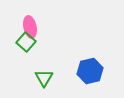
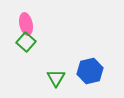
pink ellipse: moved 4 px left, 3 px up
green triangle: moved 12 px right
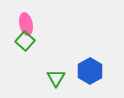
green square: moved 1 px left, 1 px up
blue hexagon: rotated 15 degrees counterclockwise
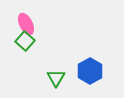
pink ellipse: rotated 15 degrees counterclockwise
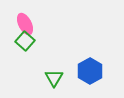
pink ellipse: moved 1 px left
green triangle: moved 2 px left
